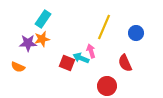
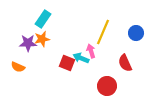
yellow line: moved 1 px left, 5 px down
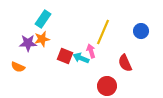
blue circle: moved 5 px right, 2 px up
red square: moved 2 px left, 7 px up
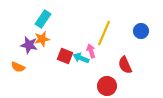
yellow line: moved 1 px right, 1 px down
purple star: moved 1 px right, 2 px down; rotated 12 degrees clockwise
red semicircle: moved 2 px down
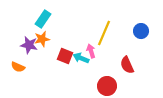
red semicircle: moved 2 px right
